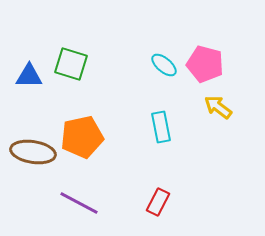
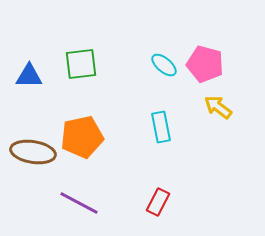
green square: moved 10 px right; rotated 24 degrees counterclockwise
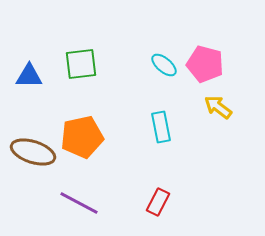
brown ellipse: rotated 9 degrees clockwise
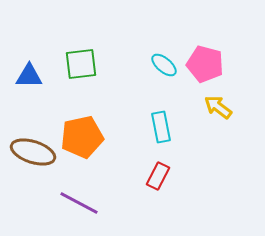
red rectangle: moved 26 px up
